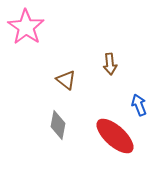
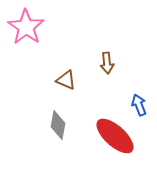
brown arrow: moved 3 px left, 1 px up
brown triangle: rotated 15 degrees counterclockwise
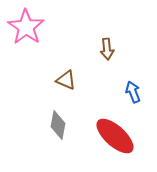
brown arrow: moved 14 px up
blue arrow: moved 6 px left, 13 px up
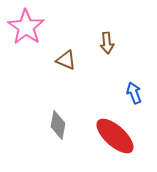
brown arrow: moved 6 px up
brown triangle: moved 20 px up
blue arrow: moved 1 px right, 1 px down
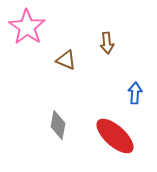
pink star: moved 1 px right
blue arrow: moved 1 px right; rotated 25 degrees clockwise
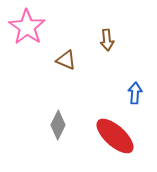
brown arrow: moved 3 px up
gray diamond: rotated 16 degrees clockwise
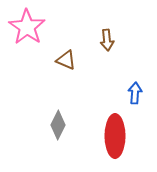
red ellipse: rotated 48 degrees clockwise
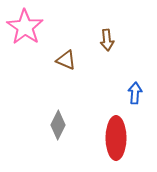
pink star: moved 2 px left
red ellipse: moved 1 px right, 2 px down
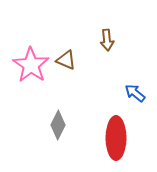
pink star: moved 6 px right, 38 px down
blue arrow: rotated 55 degrees counterclockwise
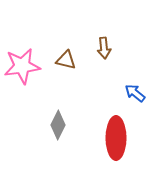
brown arrow: moved 3 px left, 8 px down
brown triangle: rotated 10 degrees counterclockwise
pink star: moved 9 px left, 1 px down; rotated 30 degrees clockwise
